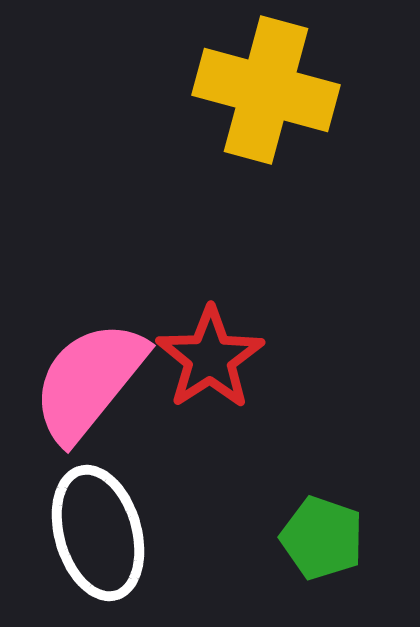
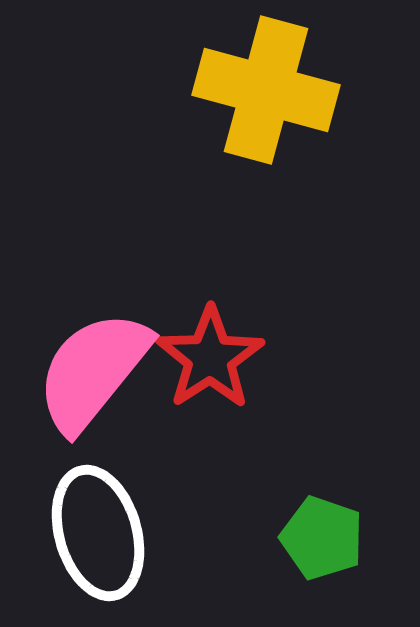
pink semicircle: moved 4 px right, 10 px up
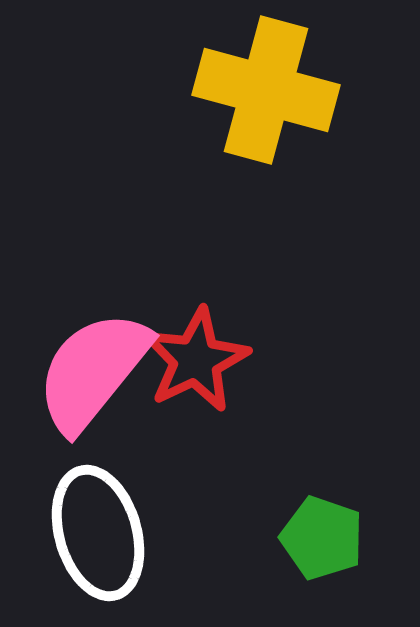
red star: moved 14 px left, 2 px down; rotated 7 degrees clockwise
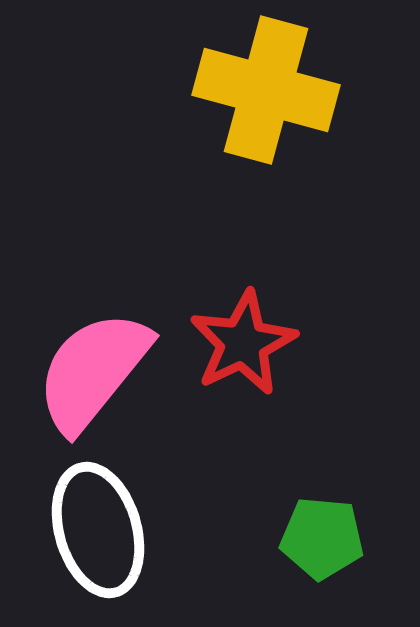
red star: moved 47 px right, 17 px up
white ellipse: moved 3 px up
green pentagon: rotated 14 degrees counterclockwise
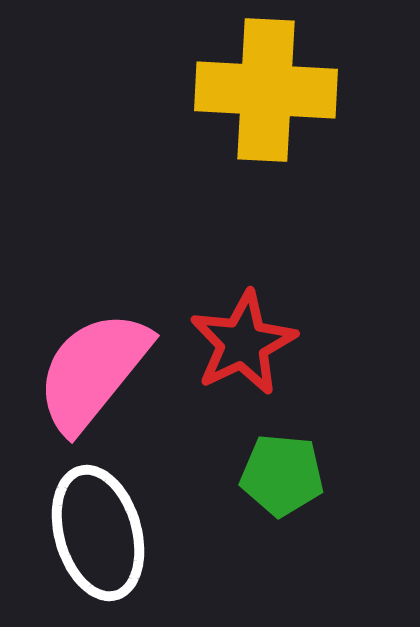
yellow cross: rotated 12 degrees counterclockwise
white ellipse: moved 3 px down
green pentagon: moved 40 px left, 63 px up
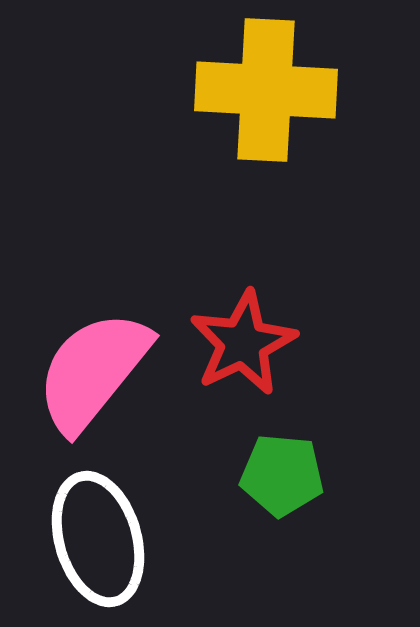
white ellipse: moved 6 px down
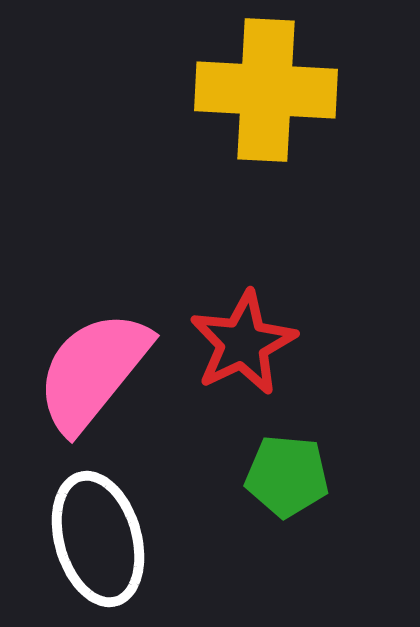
green pentagon: moved 5 px right, 1 px down
